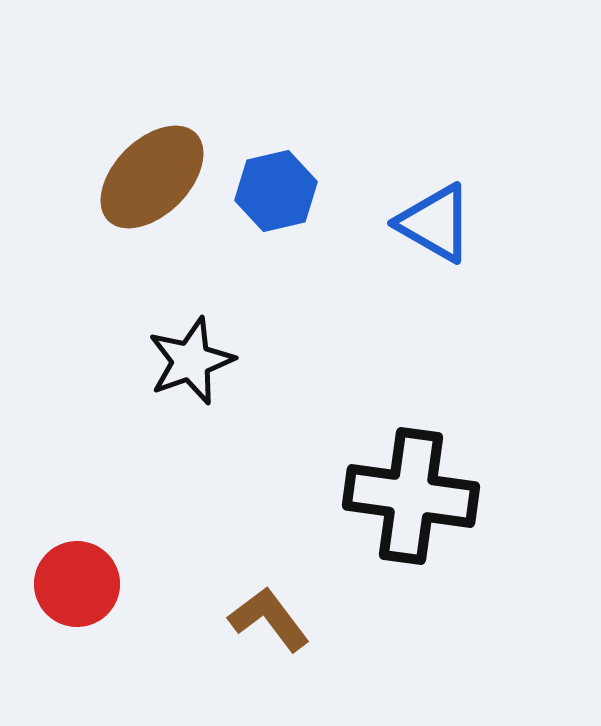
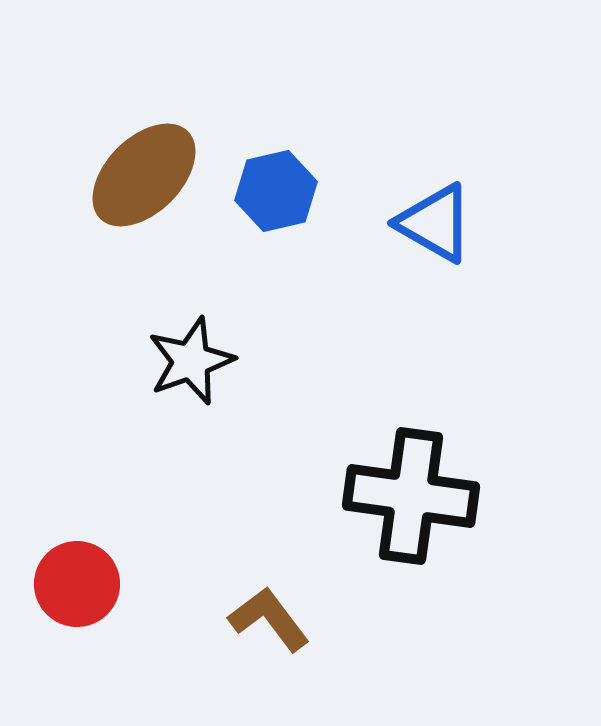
brown ellipse: moved 8 px left, 2 px up
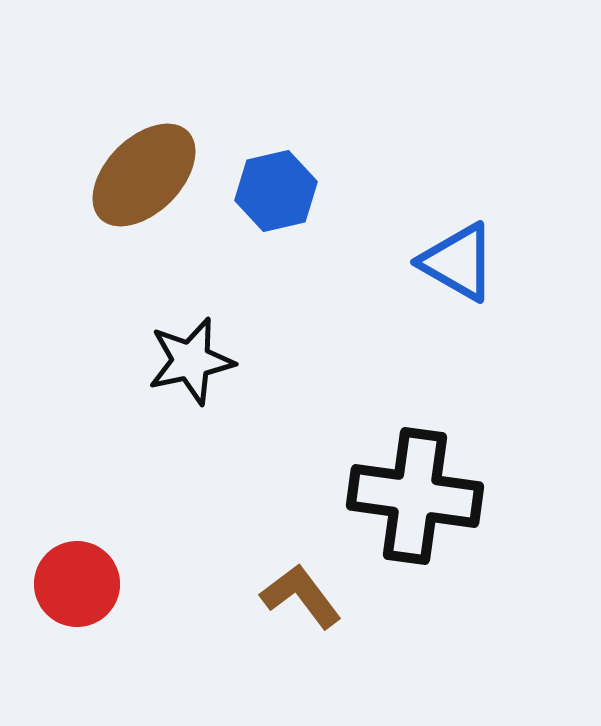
blue triangle: moved 23 px right, 39 px down
black star: rotated 8 degrees clockwise
black cross: moved 4 px right
brown L-shape: moved 32 px right, 23 px up
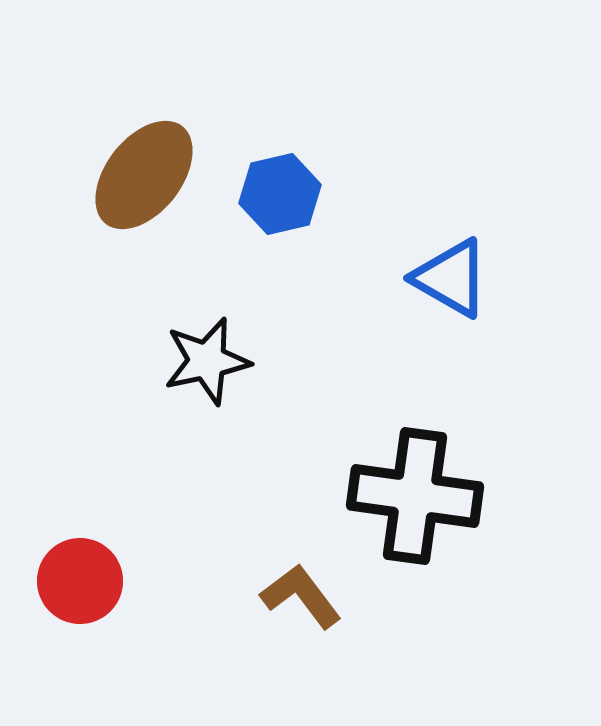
brown ellipse: rotated 7 degrees counterclockwise
blue hexagon: moved 4 px right, 3 px down
blue triangle: moved 7 px left, 16 px down
black star: moved 16 px right
red circle: moved 3 px right, 3 px up
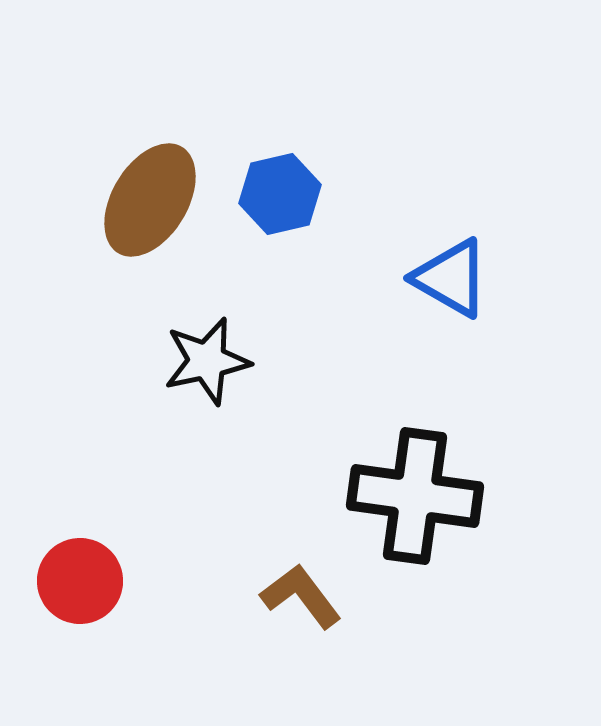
brown ellipse: moved 6 px right, 25 px down; rotated 7 degrees counterclockwise
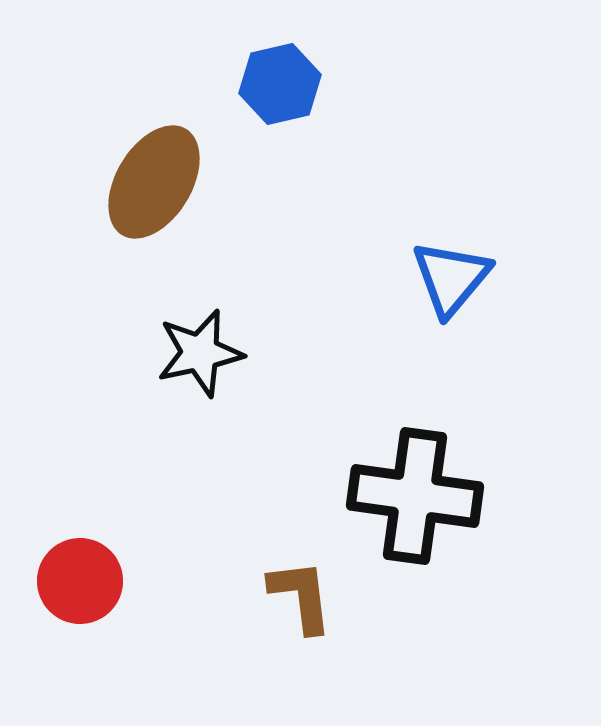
blue hexagon: moved 110 px up
brown ellipse: moved 4 px right, 18 px up
blue triangle: rotated 40 degrees clockwise
black star: moved 7 px left, 8 px up
brown L-shape: rotated 30 degrees clockwise
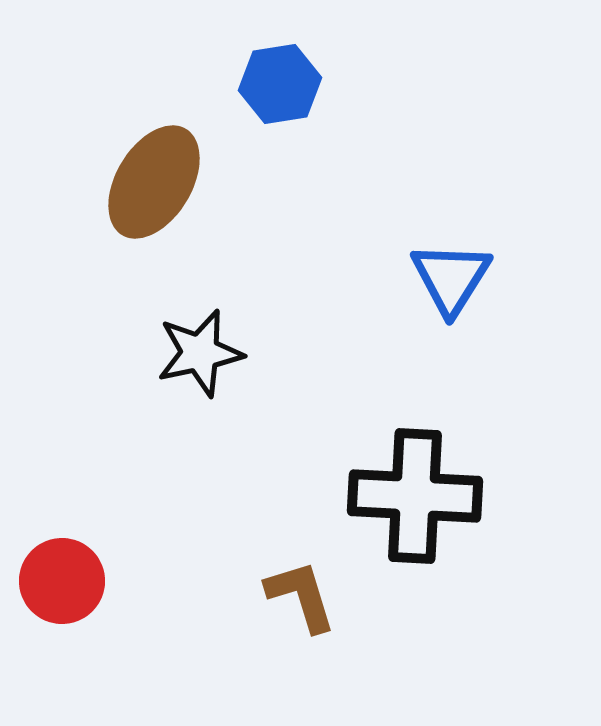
blue hexagon: rotated 4 degrees clockwise
blue triangle: rotated 8 degrees counterclockwise
black cross: rotated 5 degrees counterclockwise
red circle: moved 18 px left
brown L-shape: rotated 10 degrees counterclockwise
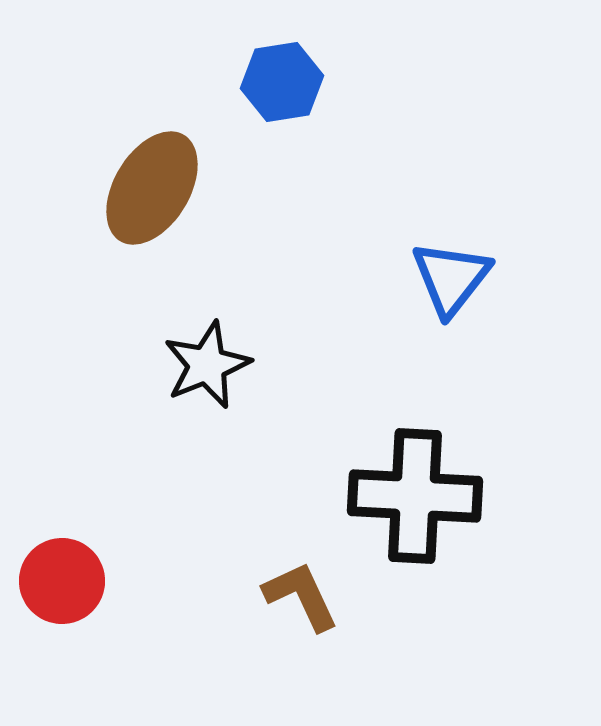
blue hexagon: moved 2 px right, 2 px up
brown ellipse: moved 2 px left, 6 px down
blue triangle: rotated 6 degrees clockwise
black star: moved 7 px right, 12 px down; rotated 10 degrees counterclockwise
brown L-shape: rotated 8 degrees counterclockwise
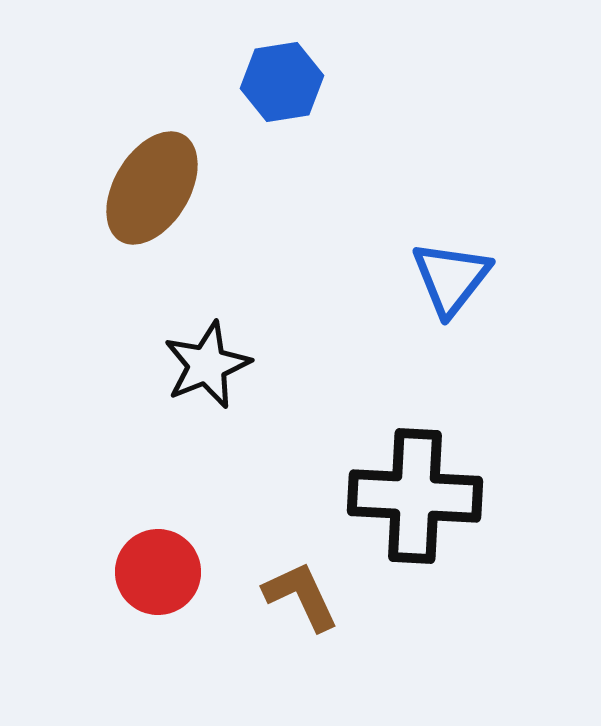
red circle: moved 96 px right, 9 px up
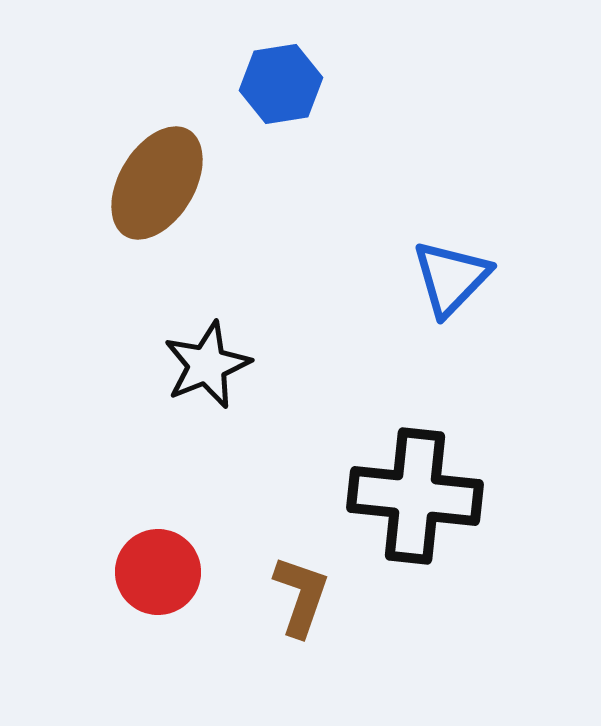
blue hexagon: moved 1 px left, 2 px down
brown ellipse: moved 5 px right, 5 px up
blue triangle: rotated 6 degrees clockwise
black cross: rotated 3 degrees clockwise
brown L-shape: rotated 44 degrees clockwise
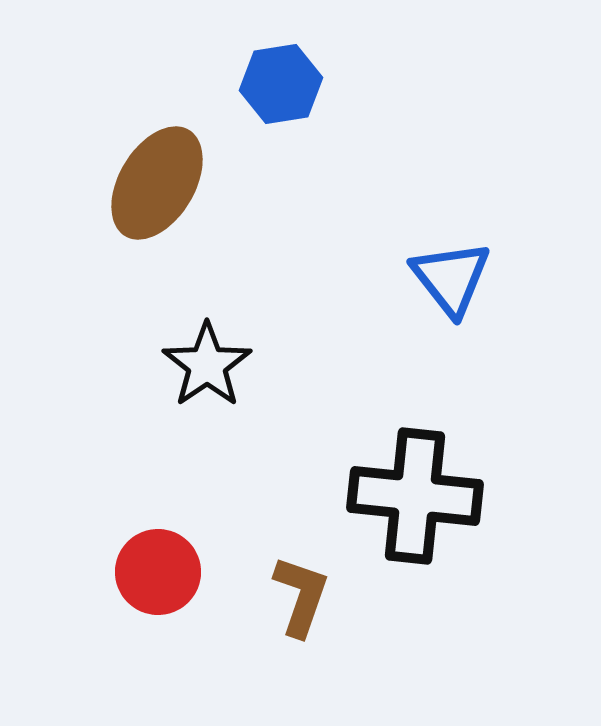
blue triangle: rotated 22 degrees counterclockwise
black star: rotated 12 degrees counterclockwise
